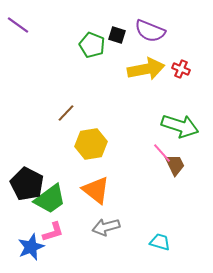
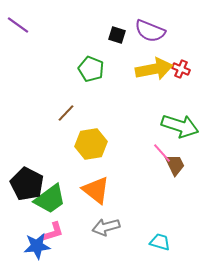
green pentagon: moved 1 px left, 24 px down
yellow arrow: moved 8 px right
blue star: moved 6 px right, 1 px up; rotated 16 degrees clockwise
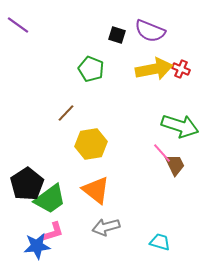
black pentagon: rotated 12 degrees clockwise
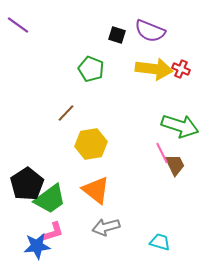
yellow arrow: rotated 18 degrees clockwise
pink line: rotated 15 degrees clockwise
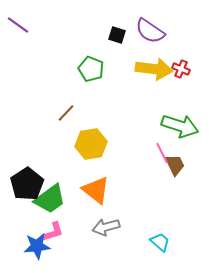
purple semicircle: rotated 12 degrees clockwise
cyan trapezoid: rotated 25 degrees clockwise
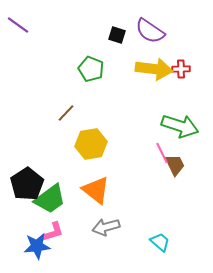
red cross: rotated 24 degrees counterclockwise
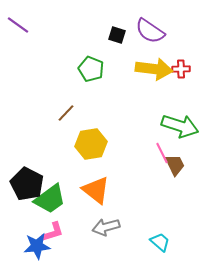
black pentagon: rotated 12 degrees counterclockwise
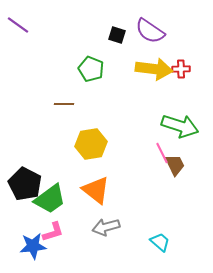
brown line: moved 2 px left, 9 px up; rotated 48 degrees clockwise
black pentagon: moved 2 px left
blue star: moved 4 px left
